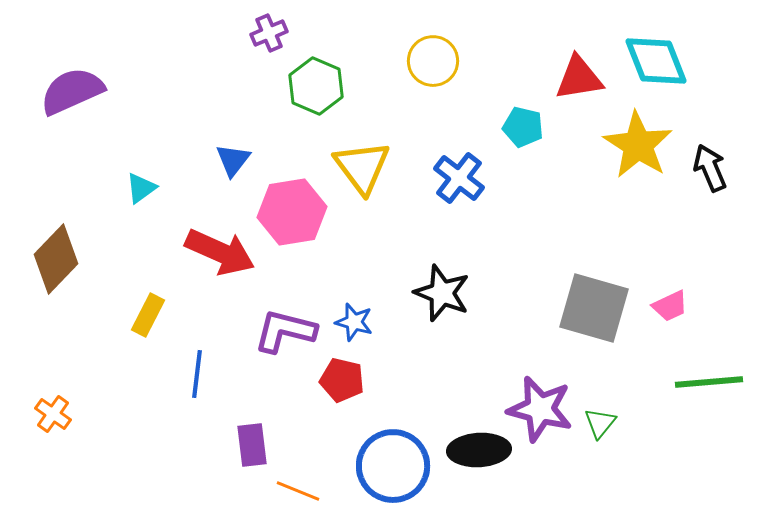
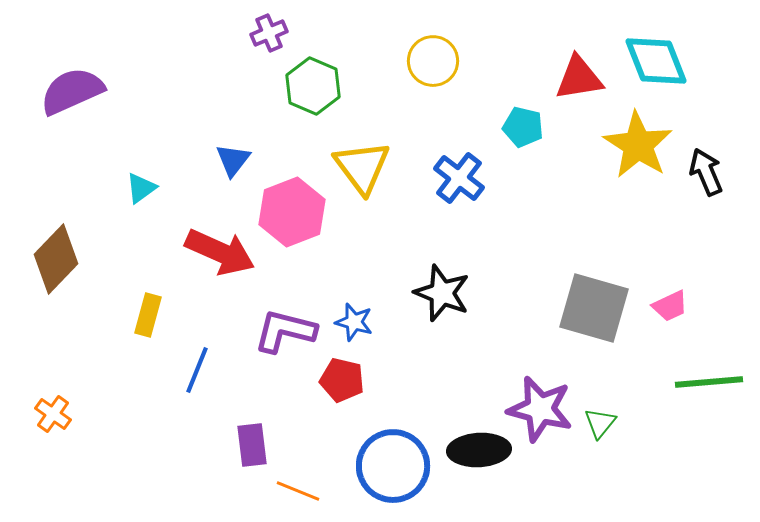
green hexagon: moved 3 px left
black arrow: moved 4 px left, 4 px down
pink hexagon: rotated 12 degrees counterclockwise
yellow rectangle: rotated 12 degrees counterclockwise
blue line: moved 4 px up; rotated 15 degrees clockwise
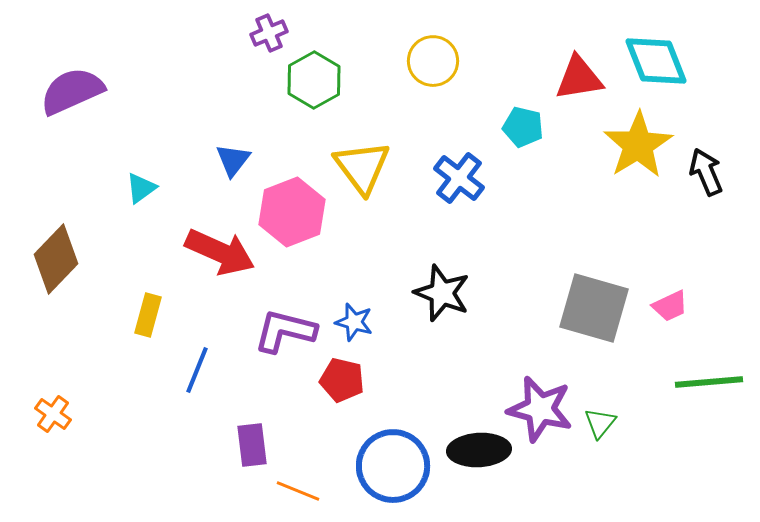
green hexagon: moved 1 px right, 6 px up; rotated 8 degrees clockwise
yellow star: rotated 8 degrees clockwise
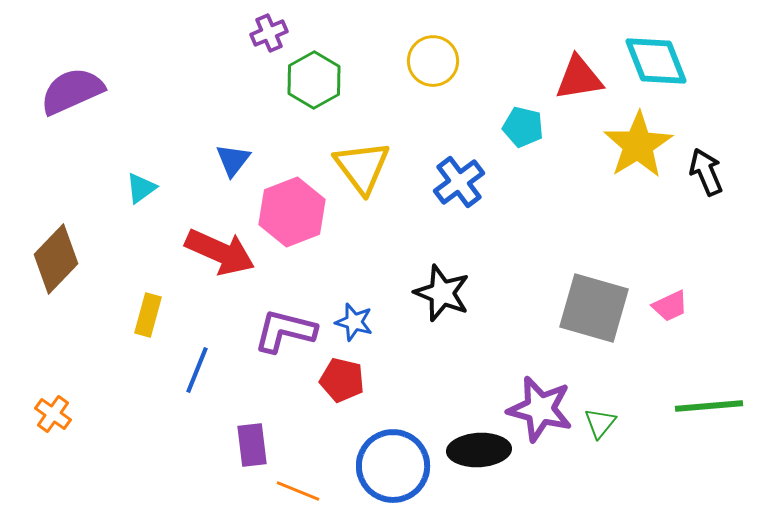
blue cross: moved 4 px down; rotated 15 degrees clockwise
green line: moved 24 px down
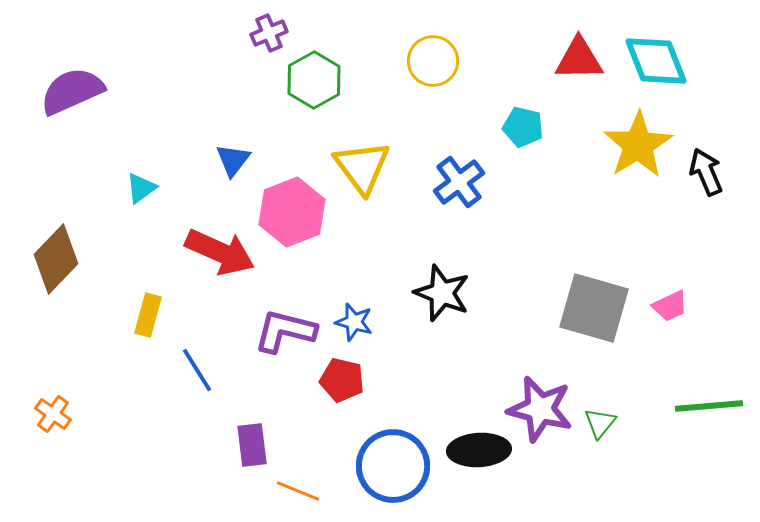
red triangle: moved 19 px up; rotated 8 degrees clockwise
blue line: rotated 54 degrees counterclockwise
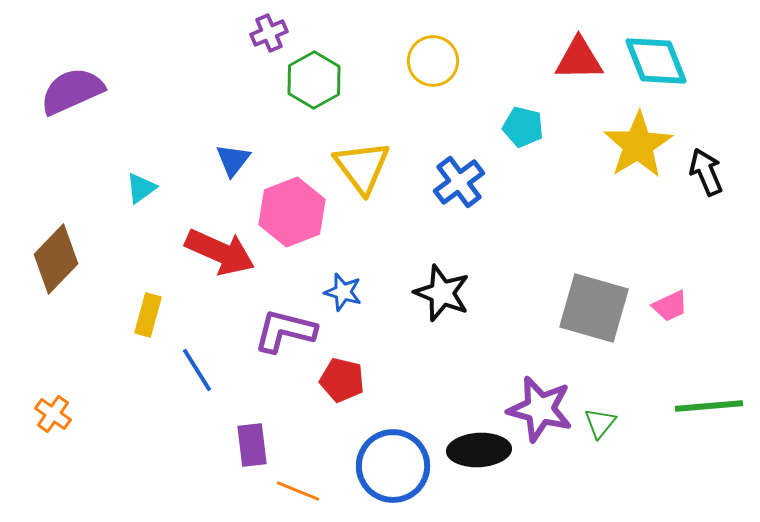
blue star: moved 11 px left, 30 px up
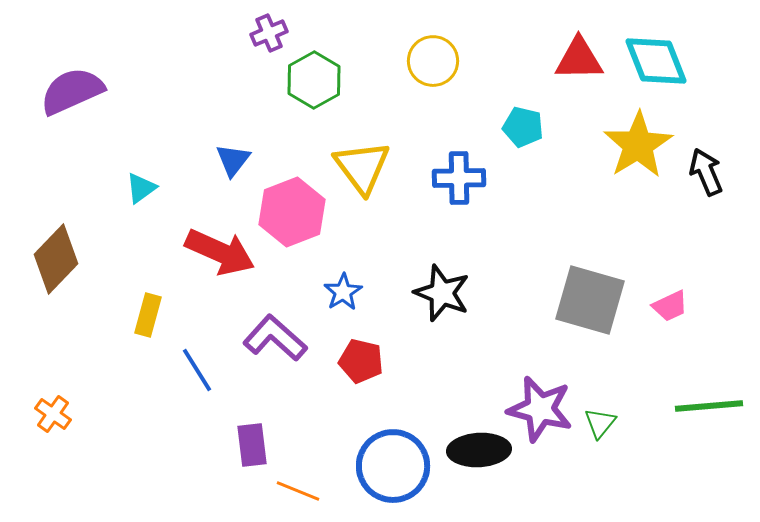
blue cross: moved 4 px up; rotated 36 degrees clockwise
blue star: rotated 24 degrees clockwise
gray square: moved 4 px left, 8 px up
purple L-shape: moved 10 px left, 7 px down; rotated 28 degrees clockwise
red pentagon: moved 19 px right, 19 px up
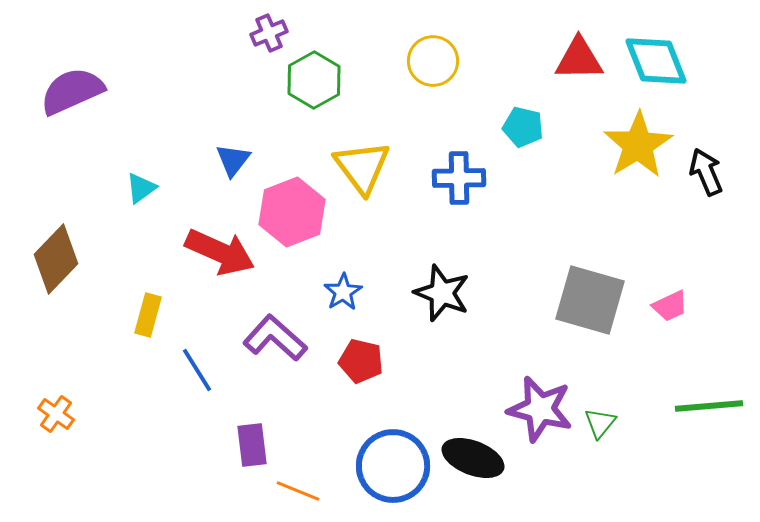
orange cross: moved 3 px right
black ellipse: moved 6 px left, 8 px down; rotated 24 degrees clockwise
